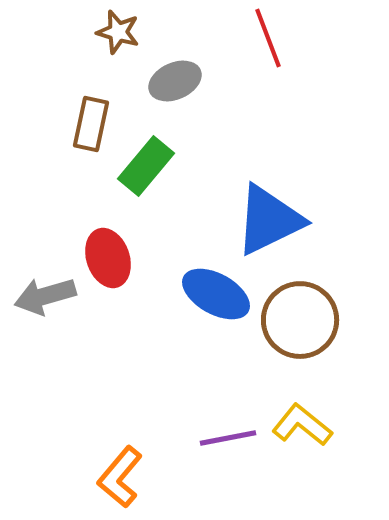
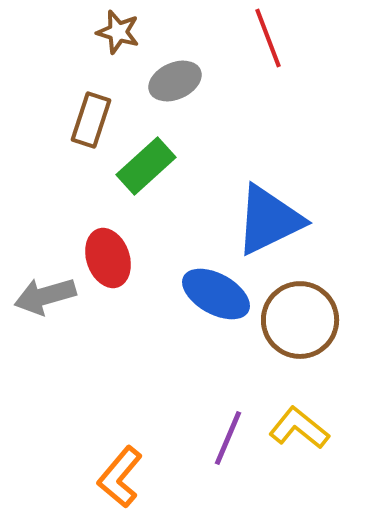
brown rectangle: moved 4 px up; rotated 6 degrees clockwise
green rectangle: rotated 8 degrees clockwise
yellow L-shape: moved 3 px left, 3 px down
purple line: rotated 56 degrees counterclockwise
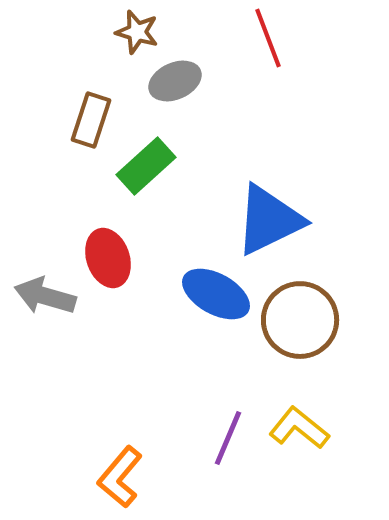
brown star: moved 19 px right
gray arrow: rotated 32 degrees clockwise
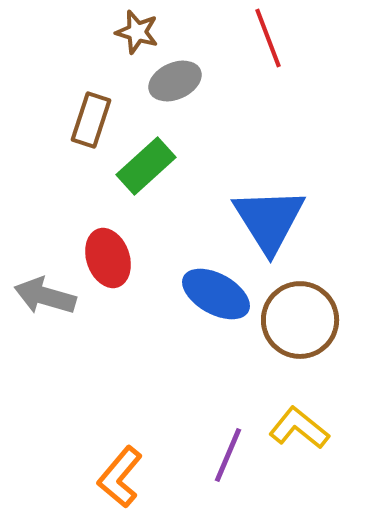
blue triangle: rotated 36 degrees counterclockwise
purple line: moved 17 px down
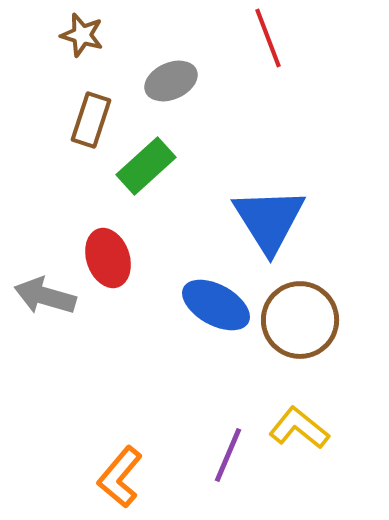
brown star: moved 55 px left, 3 px down
gray ellipse: moved 4 px left
blue ellipse: moved 11 px down
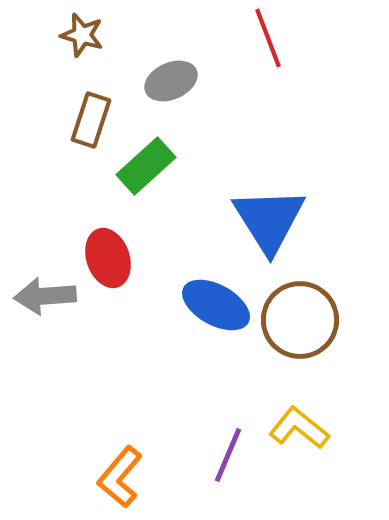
gray arrow: rotated 20 degrees counterclockwise
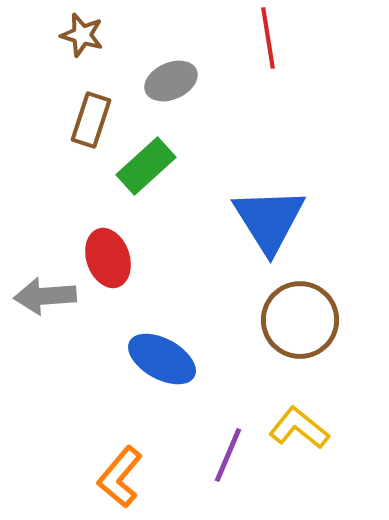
red line: rotated 12 degrees clockwise
blue ellipse: moved 54 px left, 54 px down
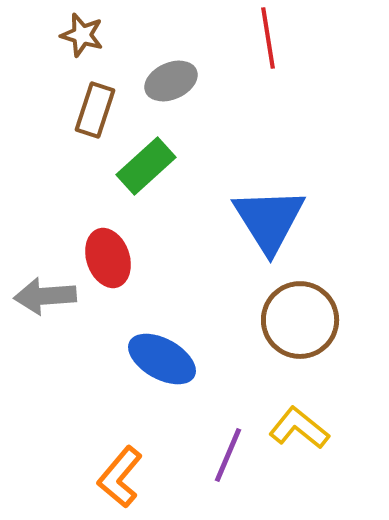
brown rectangle: moved 4 px right, 10 px up
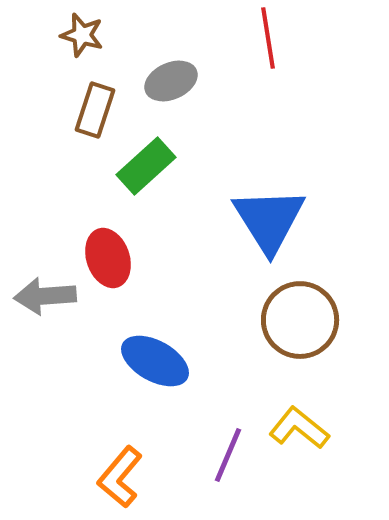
blue ellipse: moved 7 px left, 2 px down
